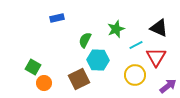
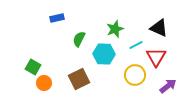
green star: moved 1 px left
green semicircle: moved 6 px left, 1 px up
cyan hexagon: moved 6 px right, 6 px up
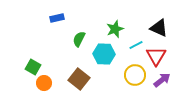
red triangle: moved 1 px up
brown square: rotated 25 degrees counterclockwise
purple arrow: moved 6 px left, 6 px up
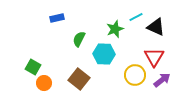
black triangle: moved 3 px left, 1 px up
cyan line: moved 28 px up
red triangle: moved 2 px left, 1 px down
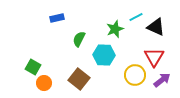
cyan hexagon: moved 1 px down
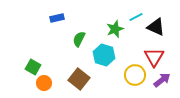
cyan hexagon: rotated 15 degrees clockwise
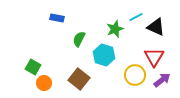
blue rectangle: rotated 24 degrees clockwise
